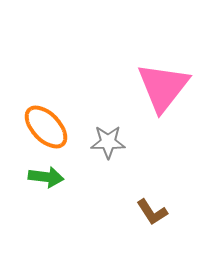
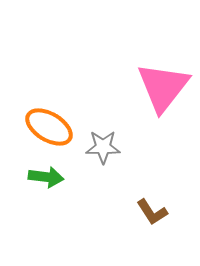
orange ellipse: moved 3 px right; rotated 15 degrees counterclockwise
gray star: moved 5 px left, 5 px down
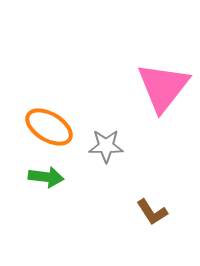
gray star: moved 3 px right, 1 px up
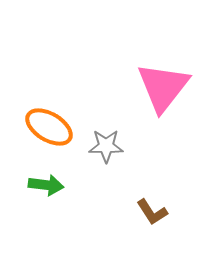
green arrow: moved 8 px down
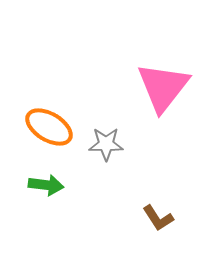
gray star: moved 2 px up
brown L-shape: moved 6 px right, 6 px down
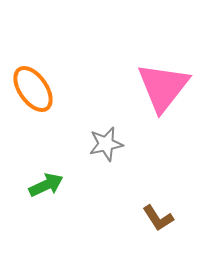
orange ellipse: moved 16 px left, 38 px up; rotated 24 degrees clockwise
gray star: rotated 12 degrees counterclockwise
green arrow: rotated 32 degrees counterclockwise
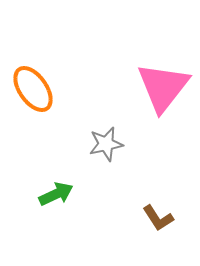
green arrow: moved 10 px right, 9 px down
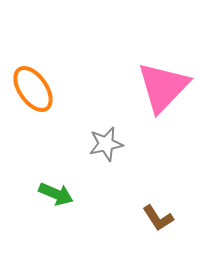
pink triangle: rotated 6 degrees clockwise
green arrow: rotated 48 degrees clockwise
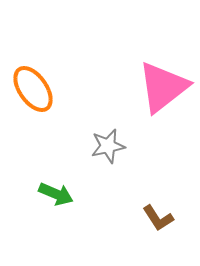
pink triangle: rotated 8 degrees clockwise
gray star: moved 2 px right, 2 px down
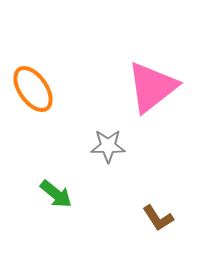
pink triangle: moved 11 px left
gray star: rotated 12 degrees clockwise
green arrow: rotated 16 degrees clockwise
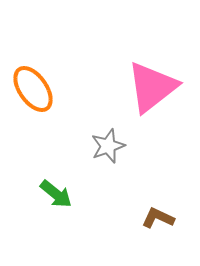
gray star: rotated 20 degrees counterclockwise
brown L-shape: rotated 148 degrees clockwise
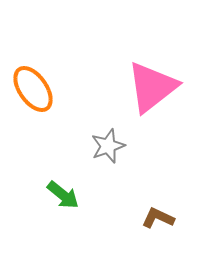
green arrow: moved 7 px right, 1 px down
